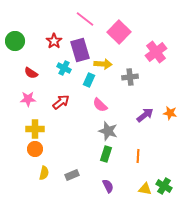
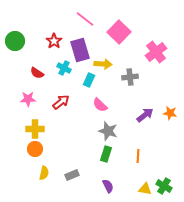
red semicircle: moved 6 px right
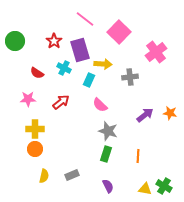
yellow semicircle: moved 3 px down
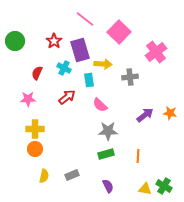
red semicircle: rotated 80 degrees clockwise
cyan rectangle: rotated 32 degrees counterclockwise
red arrow: moved 6 px right, 5 px up
gray star: rotated 18 degrees counterclockwise
green rectangle: rotated 56 degrees clockwise
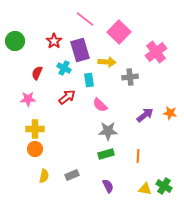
yellow arrow: moved 4 px right, 2 px up
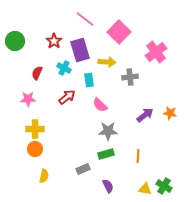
gray rectangle: moved 11 px right, 6 px up
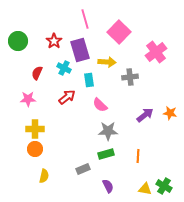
pink line: rotated 36 degrees clockwise
green circle: moved 3 px right
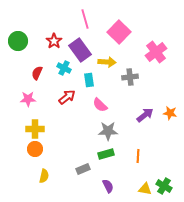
purple rectangle: rotated 20 degrees counterclockwise
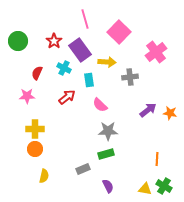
pink star: moved 1 px left, 3 px up
purple arrow: moved 3 px right, 5 px up
orange line: moved 19 px right, 3 px down
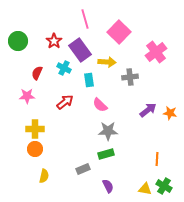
red arrow: moved 2 px left, 5 px down
